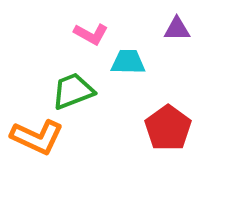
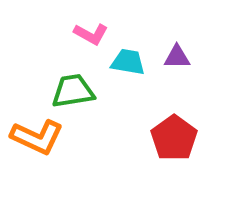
purple triangle: moved 28 px down
cyan trapezoid: rotated 9 degrees clockwise
green trapezoid: rotated 12 degrees clockwise
red pentagon: moved 6 px right, 10 px down
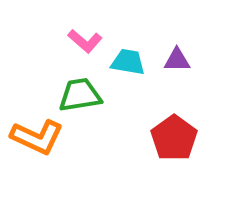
pink L-shape: moved 6 px left, 7 px down; rotated 12 degrees clockwise
purple triangle: moved 3 px down
green trapezoid: moved 7 px right, 4 px down
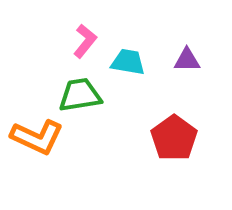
pink L-shape: rotated 92 degrees counterclockwise
purple triangle: moved 10 px right
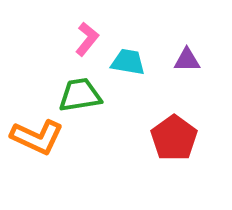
pink L-shape: moved 2 px right, 2 px up
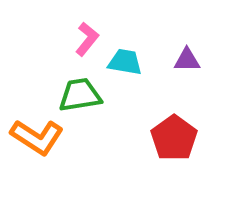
cyan trapezoid: moved 3 px left
orange L-shape: rotated 8 degrees clockwise
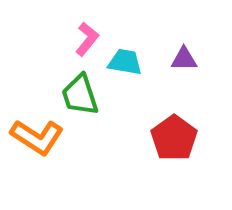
purple triangle: moved 3 px left, 1 px up
green trapezoid: rotated 99 degrees counterclockwise
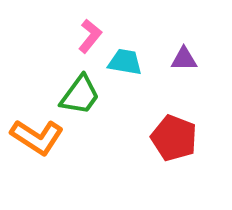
pink L-shape: moved 3 px right, 3 px up
green trapezoid: rotated 126 degrees counterclockwise
red pentagon: rotated 15 degrees counterclockwise
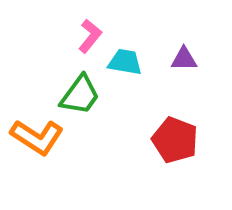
red pentagon: moved 1 px right, 2 px down
